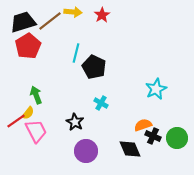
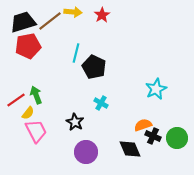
red pentagon: rotated 20 degrees clockwise
red line: moved 21 px up
purple circle: moved 1 px down
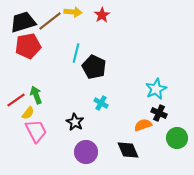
black cross: moved 6 px right, 23 px up
black diamond: moved 2 px left, 1 px down
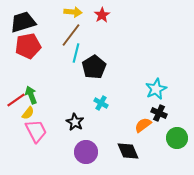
brown line: moved 21 px right, 14 px down; rotated 15 degrees counterclockwise
black pentagon: rotated 15 degrees clockwise
green arrow: moved 5 px left
orange semicircle: rotated 18 degrees counterclockwise
black diamond: moved 1 px down
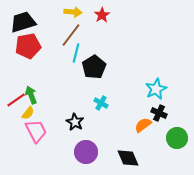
black diamond: moved 7 px down
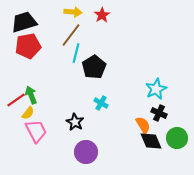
black trapezoid: moved 1 px right
orange semicircle: rotated 96 degrees clockwise
black diamond: moved 23 px right, 17 px up
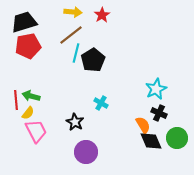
brown line: rotated 15 degrees clockwise
black pentagon: moved 1 px left, 7 px up
green arrow: moved 1 px down; rotated 54 degrees counterclockwise
red line: rotated 60 degrees counterclockwise
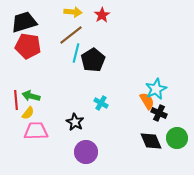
red pentagon: rotated 20 degrees clockwise
orange semicircle: moved 4 px right, 24 px up
pink trapezoid: rotated 65 degrees counterclockwise
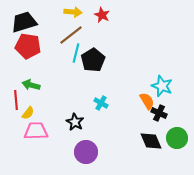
red star: rotated 14 degrees counterclockwise
cyan star: moved 6 px right, 3 px up; rotated 25 degrees counterclockwise
green arrow: moved 11 px up
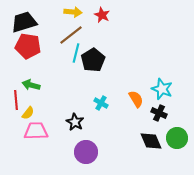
cyan star: moved 3 px down
orange semicircle: moved 11 px left, 2 px up
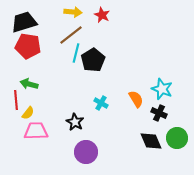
green arrow: moved 2 px left, 1 px up
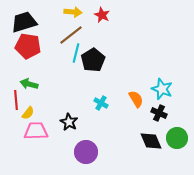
black star: moved 6 px left
